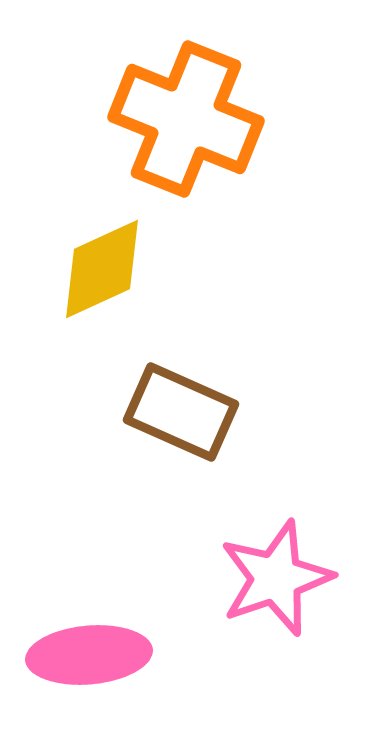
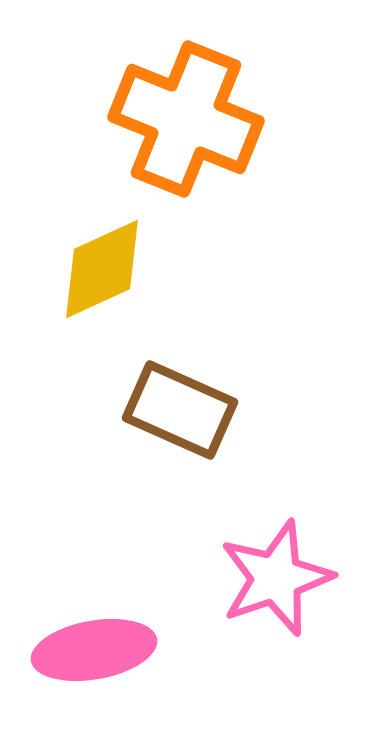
brown rectangle: moved 1 px left, 2 px up
pink ellipse: moved 5 px right, 5 px up; rotated 5 degrees counterclockwise
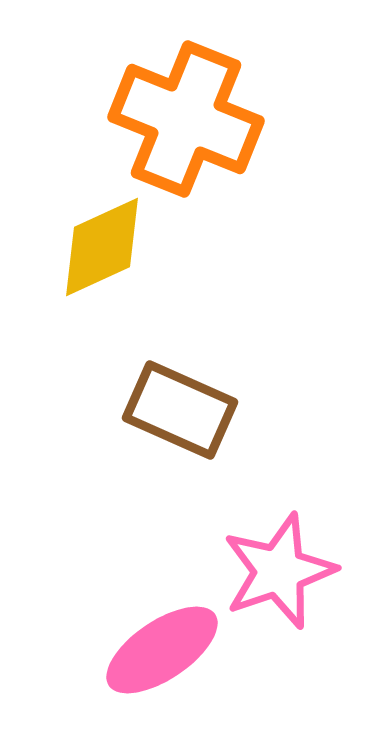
yellow diamond: moved 22 px up
pink star: moved 3 px right, 7 px up
pink ellipse: moved 68 px right; rotated 24 degrees counterclockwise
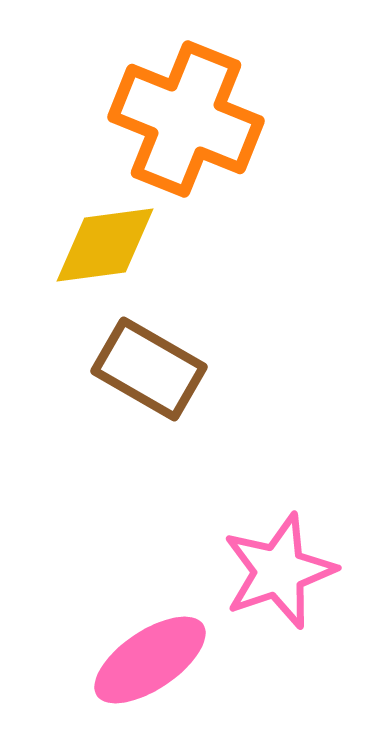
yellow diamond: moved 3 px right, 2 px up; rotated 17 degrees clockwise
brown rectangle: moved 31 px left, 41 px up; rotated 6 degrees clockwise
pink ellipse: moved 12 px left, 10 px down
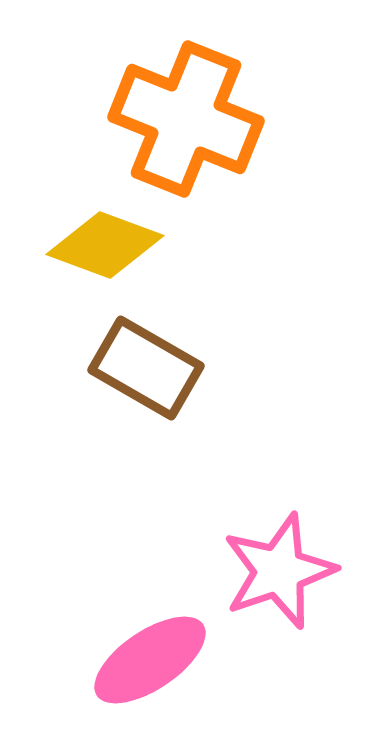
yellow diamond: rotated 28 degrees clockwise
brown rectangle: moved 3 px left, 1 px up
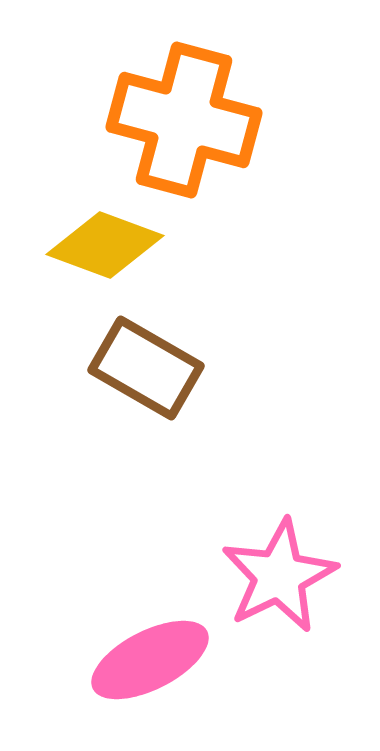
orange cross: moved 2 px left, 1 px down; rotated 7 degrees counterclockwise
pink star: moved 5 px down; rotated 7 degrees counterclockwise
pink ellipse: rotated 7 degrees clockwise
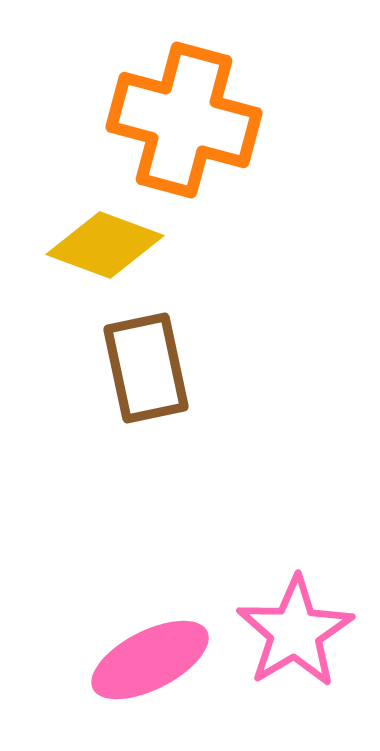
brown rectangle: rotated 48 degrees clockwise
pink star: moved 16 px right, 56 px down; rotated 5 degrees counterclockwise
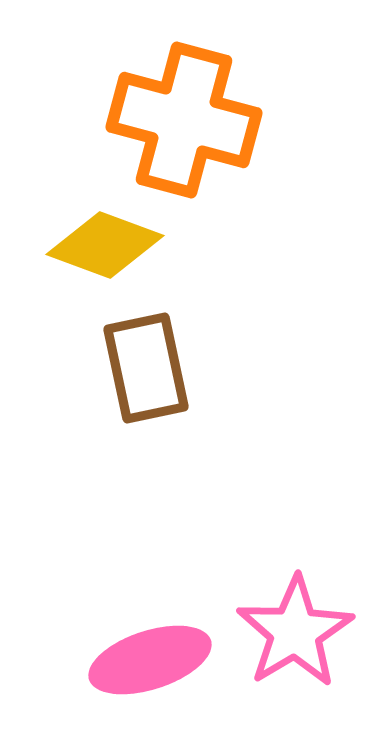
pink ellipse: rotated 9 degrees clockwise
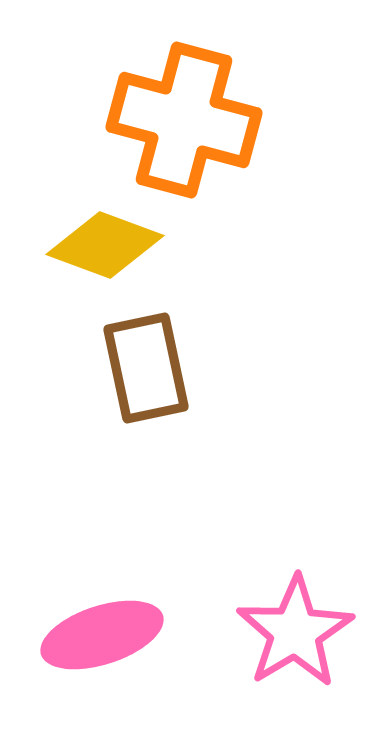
pink ellipse: moved 48 px left, 25 px up
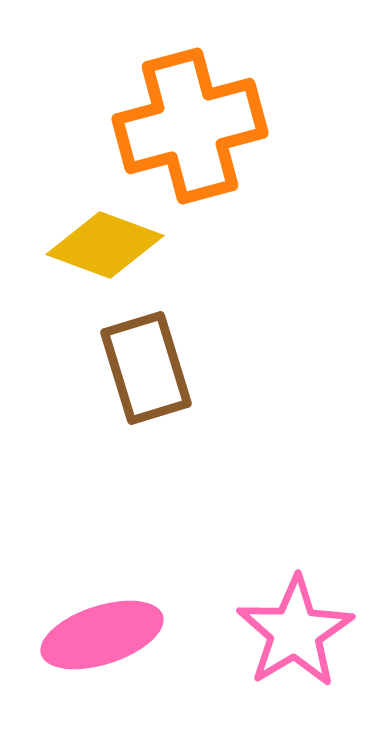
orange cross: moved 6 px right, 6 px down; rotated 30 degrees counterclockwise
brown rectangle: rotated 5 degrees counterclockwise
